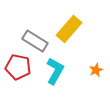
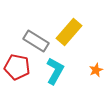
yellow rectangle: moved 3 px down
gray rectangle: moved 1 px right
red pentagon: moved 1 px left
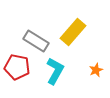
yellow rectangle: moved 4 px right
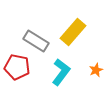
cyan L-shape: moved 6 px right, 1 px down; rotated 8 degrees clockwise
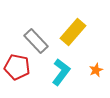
gray rectangle: rotated 15 degrees clockwise
